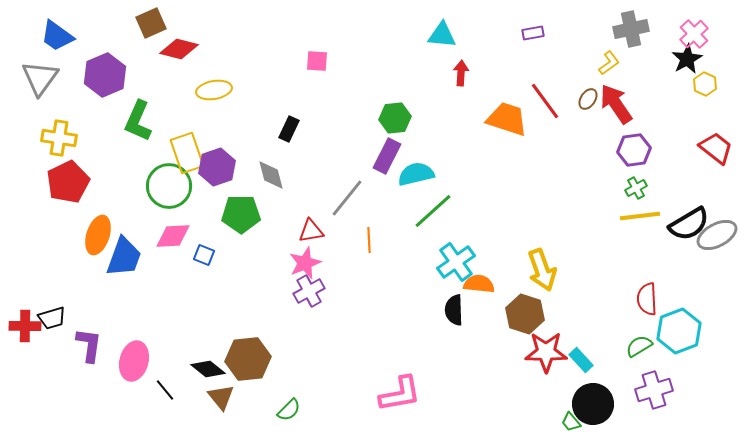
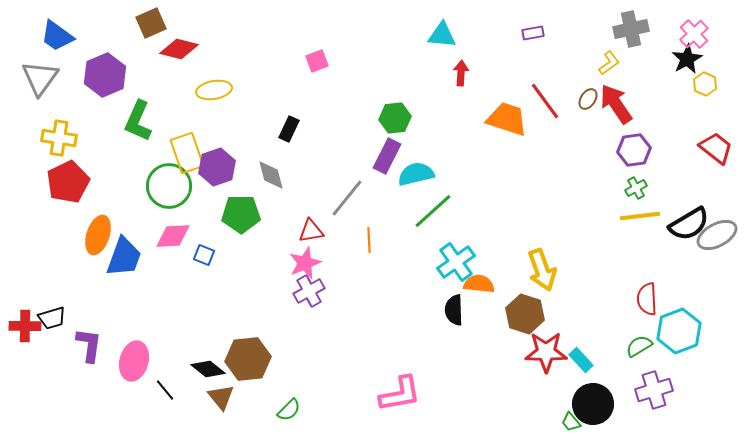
pink square at (317, 61): rotated 25 degrees counterclockwise
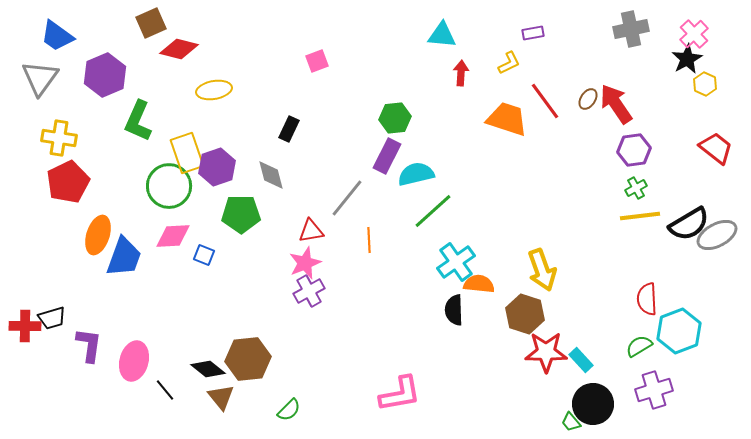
yellow L-shape at (609, 63): moved 100 px left; rotated 10 degrees clockwise
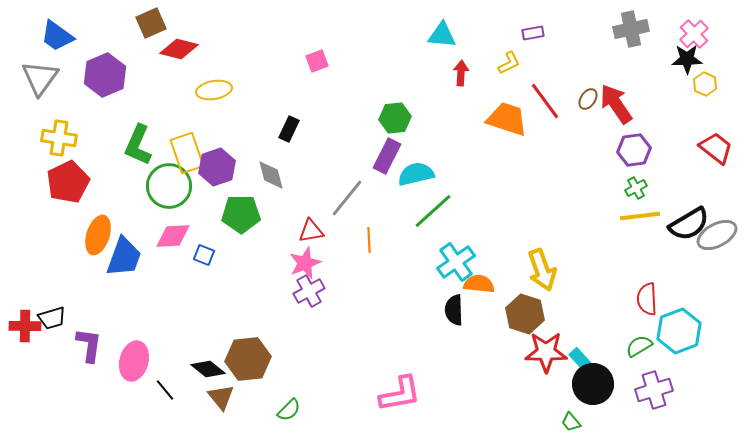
black star at (687, 59): rotated 28 degrees clockwise
green L-shape at (138, 121): moved 24 px down
black circle at (593, 404): moved 20 px up
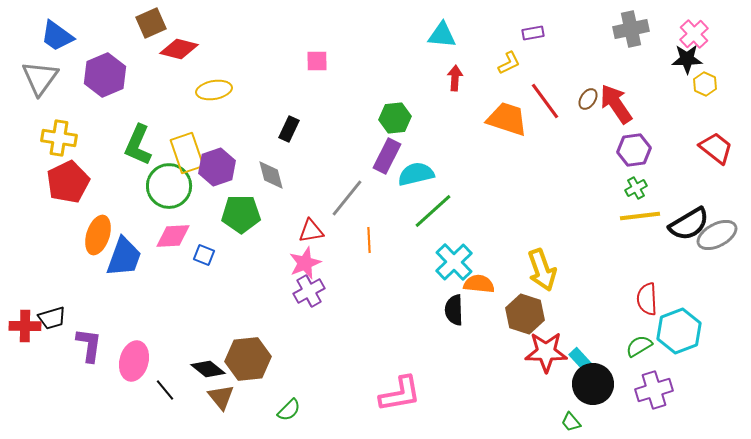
pink square at (317, 61): rotated 20 degrees clockwise
red arrow at (461, 73): moved 6 px left, 5 px down
cyan cross at (456, 262): moved 2 px left; rotated 9 degrees counterclockwise
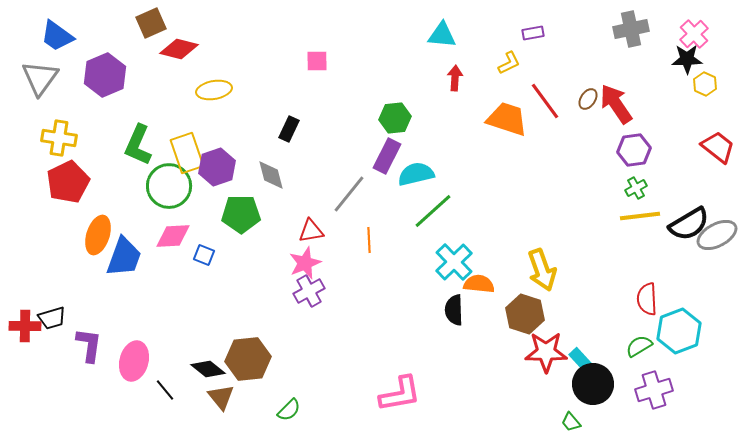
red trapezoid at (716, 148): moved 2 px right, 1 px up
gray line at (347, 198): moved 2 px right, 4 px up
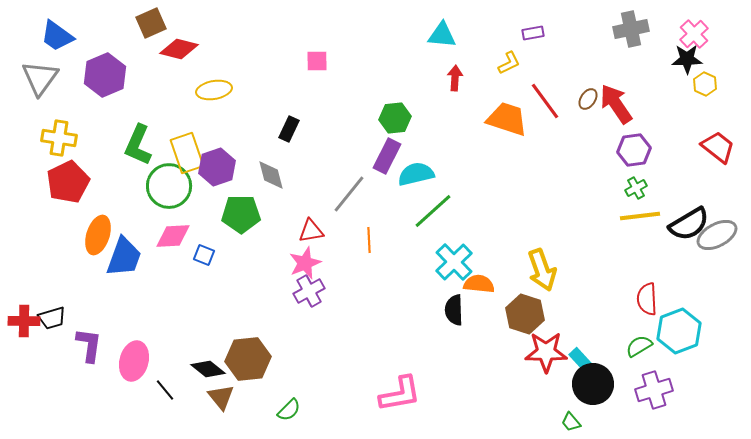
red cross at (25, 326): moved 1 px left, 5 px up
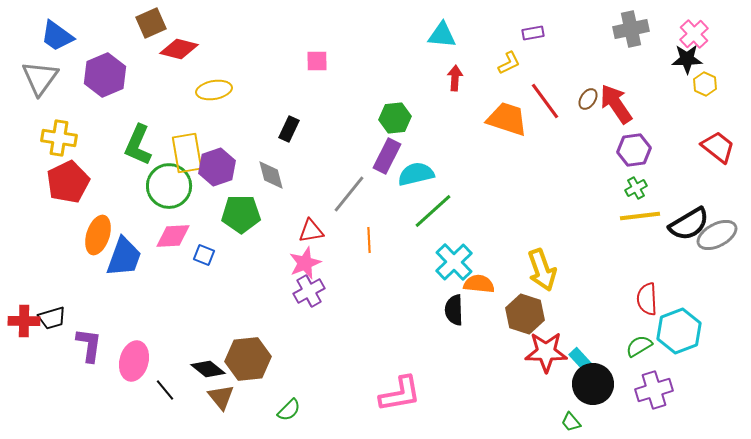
yellow rectangle at (187, 153): rotated 9 degrees clockwise
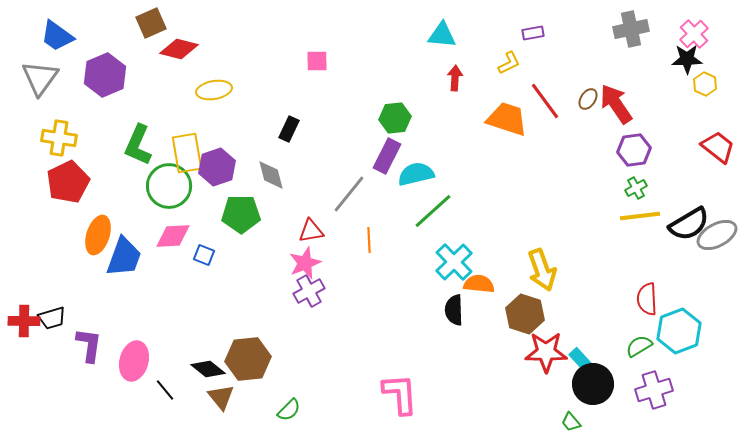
pink L-shape at (400, 394): rotated 84 degrees counterclockwise
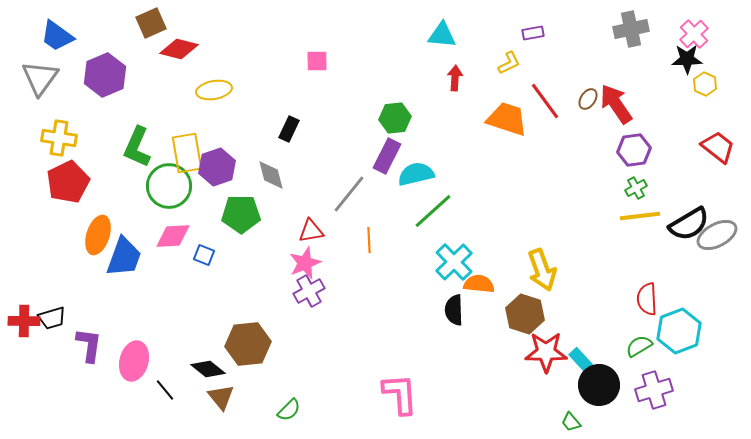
green L-shape at (138, 145): moved 1 px left, 2 px down
brown hexagon at (248, 359): moved 15 px up
black circle at (593, 384): moved 6 px right, 1 px down
